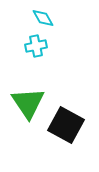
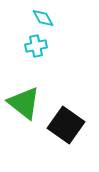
green triangle: moved 4 px left; rotated 18 degrees counterclockwise
black square: rotated 6 degrees clockwise
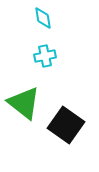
cyan diamond: rotated 20 degrees clockwise
cyan cross: moved 9 px right, 10 px down
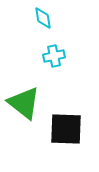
cyan cross: moved 9 px right
black square: moved 4 px down; rotated 33 degrees counterclockwise
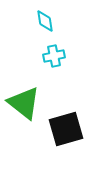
cyan diamond: moved 2 px right, 3 px down
black square: rotated 18 degrees counterclockwise
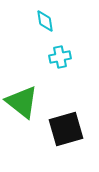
cyan cross: moved 6 px right, 1 px down
green triangle: moved 2 px left, 1 px up
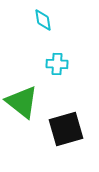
cyan diamond: moved 2 px left, 1 px up
cyan cross: moved 3 px left, 7 px down; rotated 15 degrees clockwise
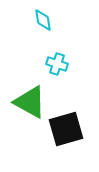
cyan cross: rotated 15 degrees clockwise
green triangle: moved 8 px right; rotated 9 degrees counterclockwise
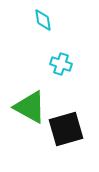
cyan cross: moved 4 px right
green triangle: moved 5 px down
